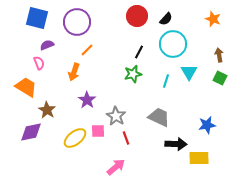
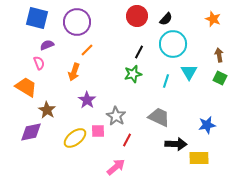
red line: moved 1 px right, 2 px down; rotated 48 degrees clockwise
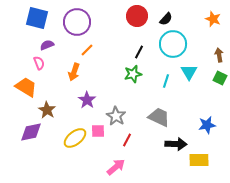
yellow rectangle: moved 2 px down
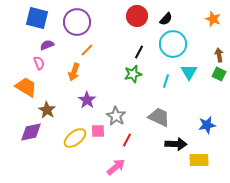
green square: moved 1 px left, 4 px up
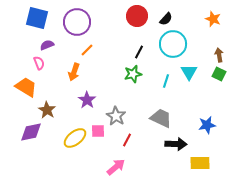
gray trapezoid: moved 2 px right, 1 px down
yellow rectangle: moved 1 px right, 3 px down
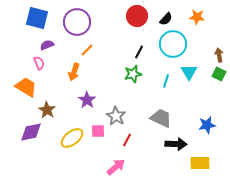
orange star: moved 16 px left, 2 px up; rotated 14 degrees counterclockwise
yellow ellipse: moved 3 px left
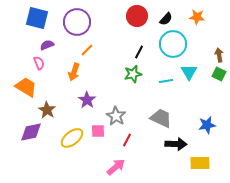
cyan line: rotated 64 degrees clockwise
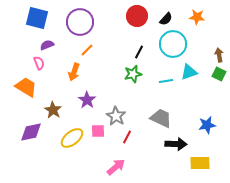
purple circle: moved 3 px right
cyan triangle: rotated 42 degrees clockwise
brown star: moved 6 px right
red line: moved 3 px up
